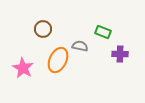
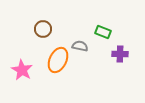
pink star: moved 1 px left, 2 px down
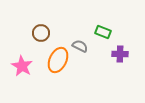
brown circle: moved 2 px left, 4 px down
gray semicircle: rotated 14 degrees clockwise
pink star: moved 4 px up
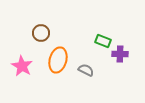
green rectangle: moved 9 px down
gray semicircle: moved 6 px right, 24 px down
orange ellipse: rotated 10 degrees counterclockwise
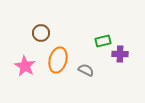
green rectangle: rotated 35 degrees counterclockwise
pink star: moved 3 px right
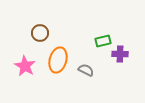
brown circle: moved 1 px left
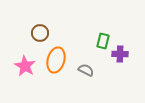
green rectangle: rotated 63 degrees counterclockwise
orange ellipse: moved 2 px left
